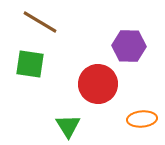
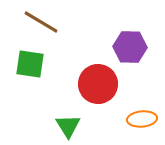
brown line: moved 1 px right
purple hexagon: moved 1 px right, 1 px down
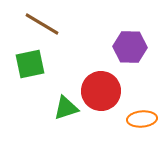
brown line: moved 1 px right, 2 px down
green square: rotated 20 degrees counterclockwise
red circle: moved 3 px right, 7 px down
green triangle: moved 2 px left, 18 px up; rotated 44 degrees clockwise
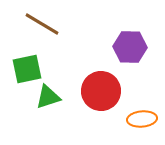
green square: moved 3 px left, 5 px down
green triangle: moved 18 px left, 11 px up
